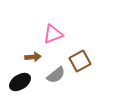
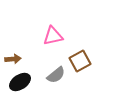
pink triangle: moved 2 px down; rotated 10 degrees clockwise
brown arrow: moved 20 px left, 2 px down
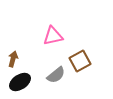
brown arrow: rotated 70 degrees counterclockwise
